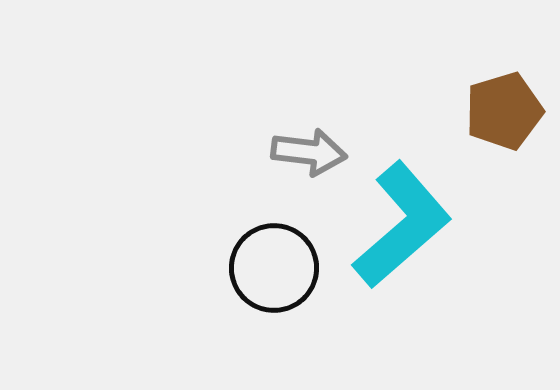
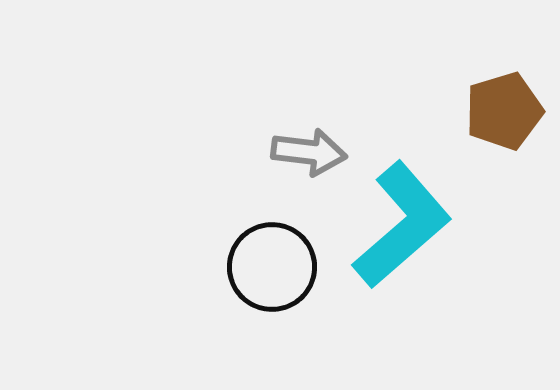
black circle: moved 2 px left, 1 px up
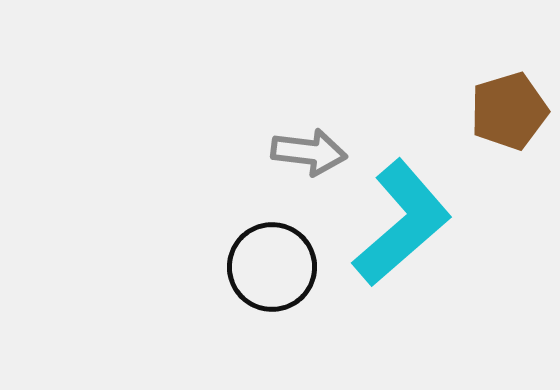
brown pentagon: moved 5 px right
cyan L-shape: moved 2 px up
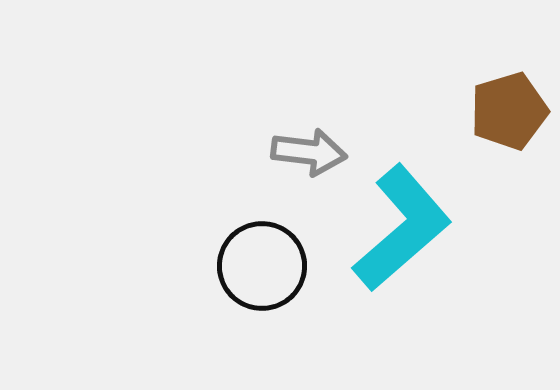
cyan L-shape: moved 5 px down
black circle: moved 10 px left, 1 px up
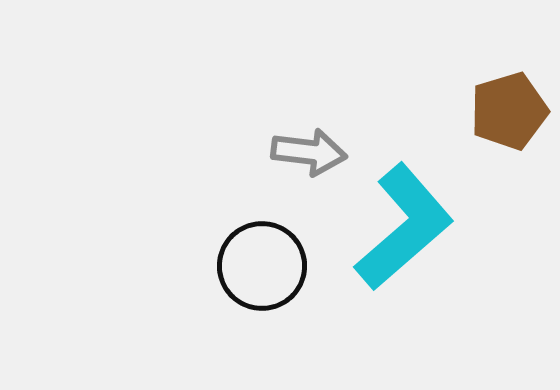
cyan L-shape: moved 2 px right, 1 px up
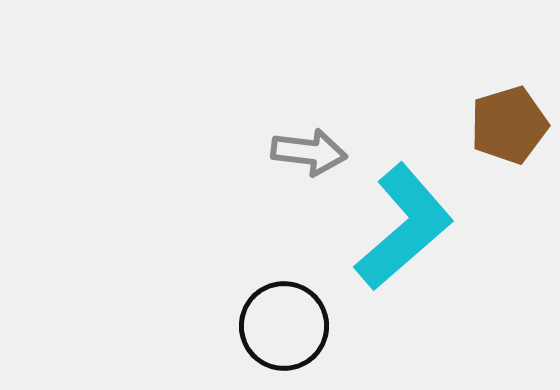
brown pentagon: moved 14 px down
black circle: moved 22 px right, 60 px down
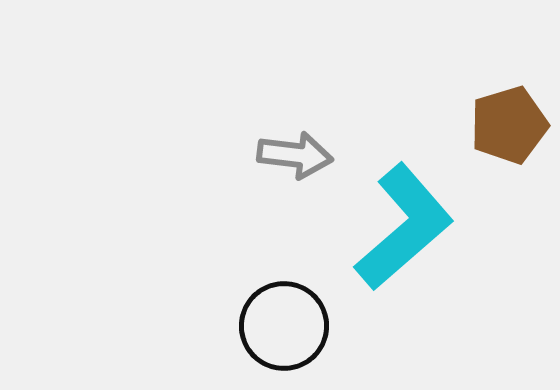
gray arrow: moved 14 px left, 3 px down
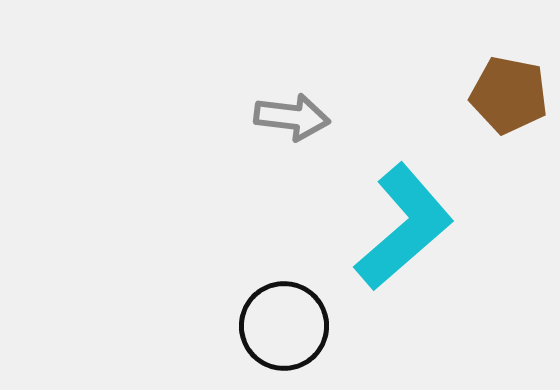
brown pentagon: moved 30 px up; rotated 28 degrees clockwise
gray arrow: moved 3 px left, 38 px up
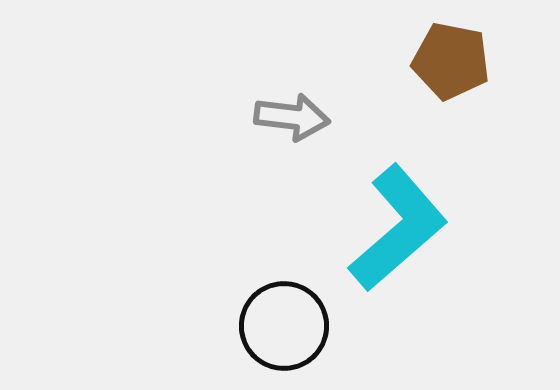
brown pentagon: moved 58 px left, 34 px up
cyan L-shape: moved 6 px left, 1 px down
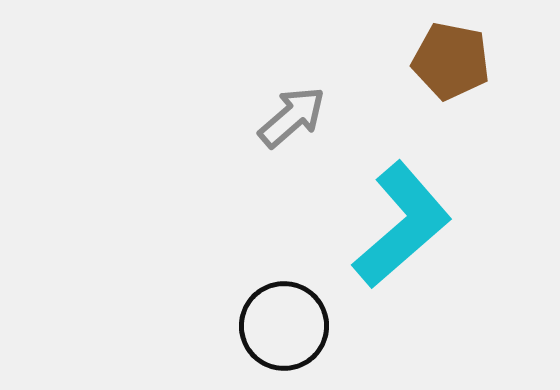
gray arrow: rotated 48 degrees counterclockwise
cyan L-shape: moved 4 px right, 3 px up
